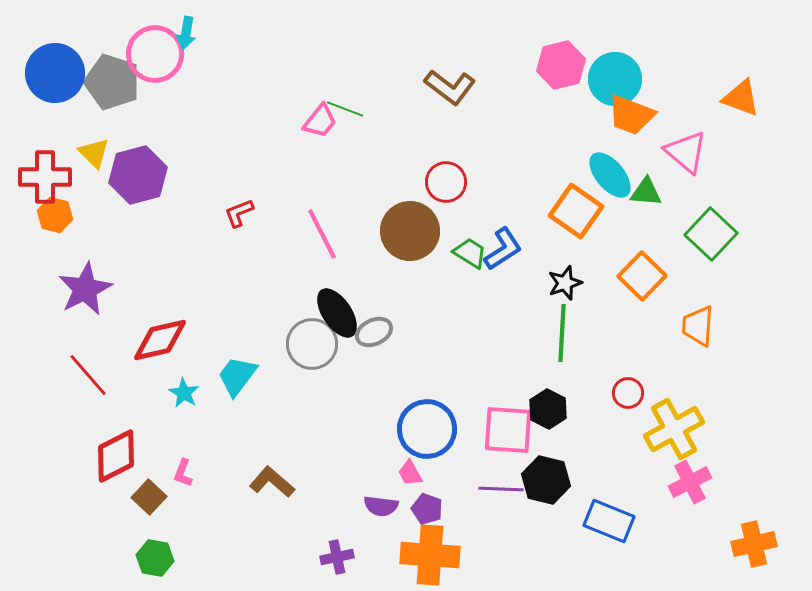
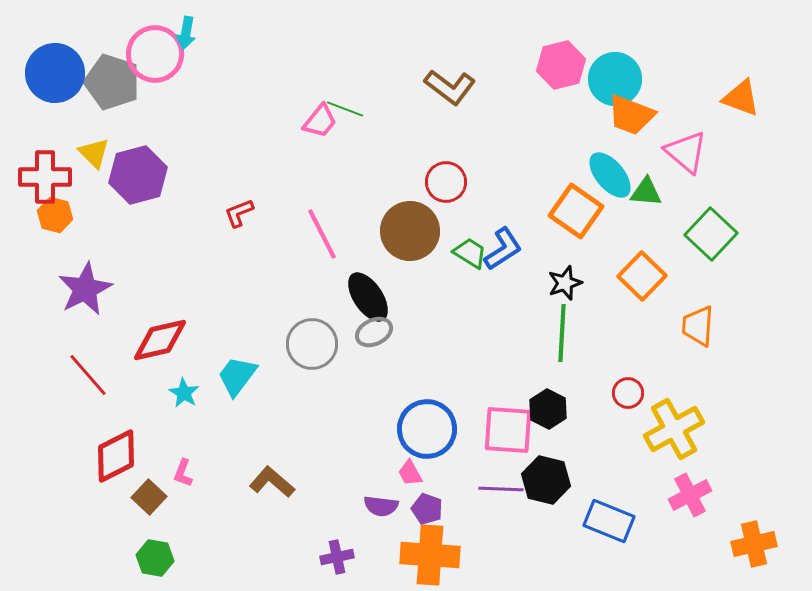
black ellipse at (337, 313): moved 31 px right, 16 px up
pink cross at (690, 482): moved 13 px down
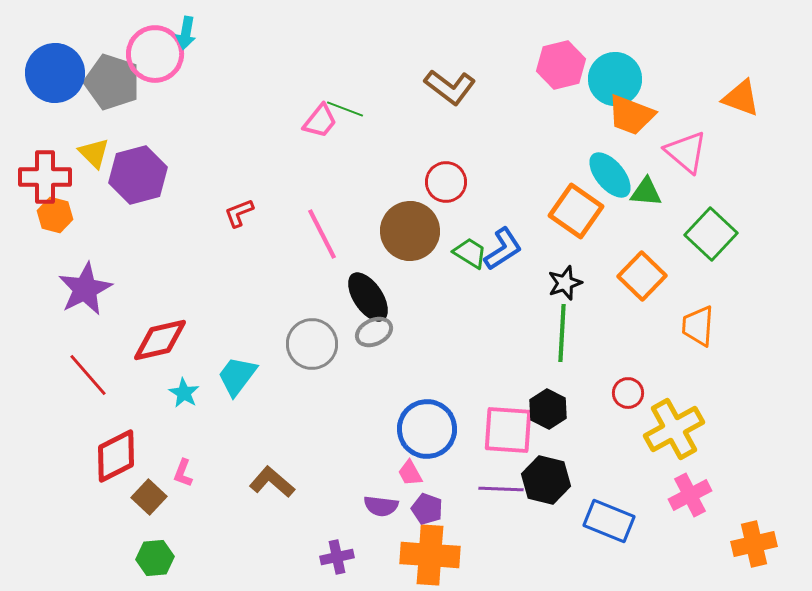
green hexagon at (155, 558): rotated 15 degrees counterclockwise
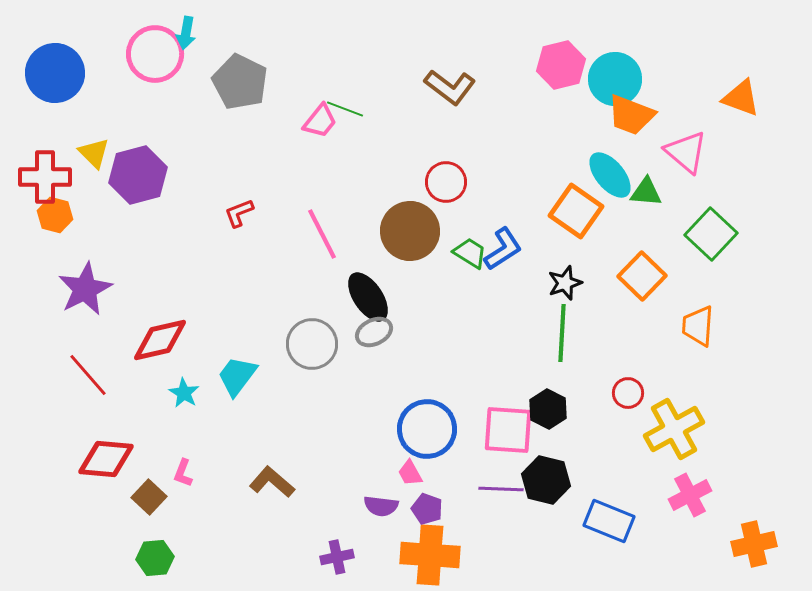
gray pentagon at (112, 82): moved 128 px right; rotated 8 degrees clockwise
red diamond at (116, 456): moved 10 px left, 3 px down; rotated 32 degrees clockwise
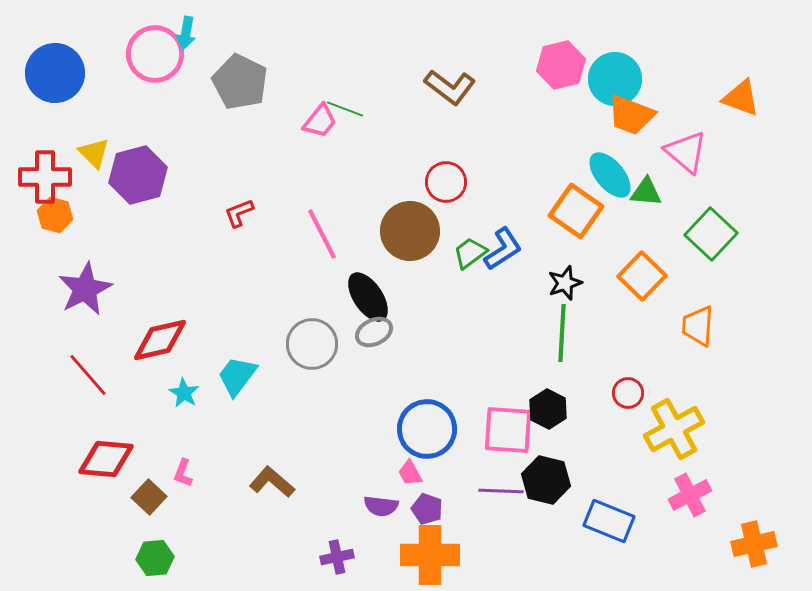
green trapezoid at (470, 253): rotated 69 degrees counterclockwise
purple line at (501, 489): moved 2 px down
orange cross at (430, 555): rotated 4 degrees counterclockwise
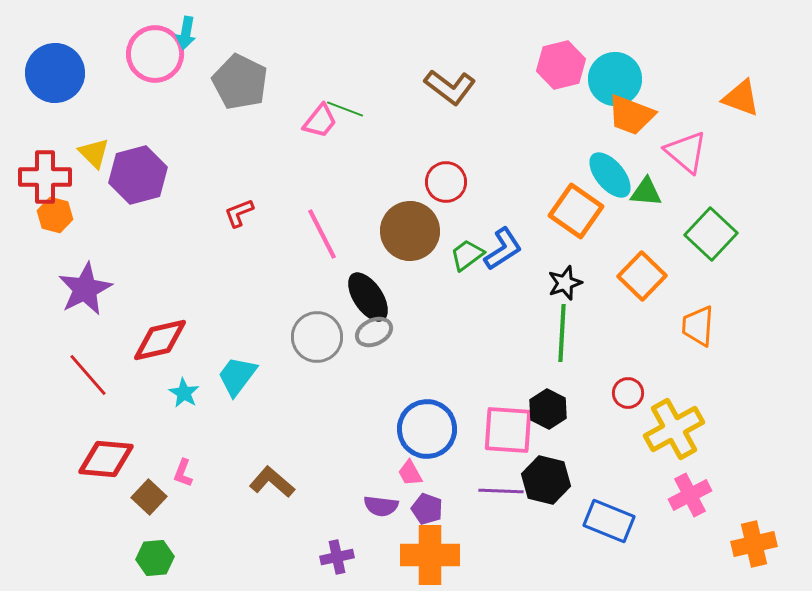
green trapezoid at (470, 253): moved 3 px left, 2 px down
gray circle at (312, 344): moved 5 px right, 7 px up
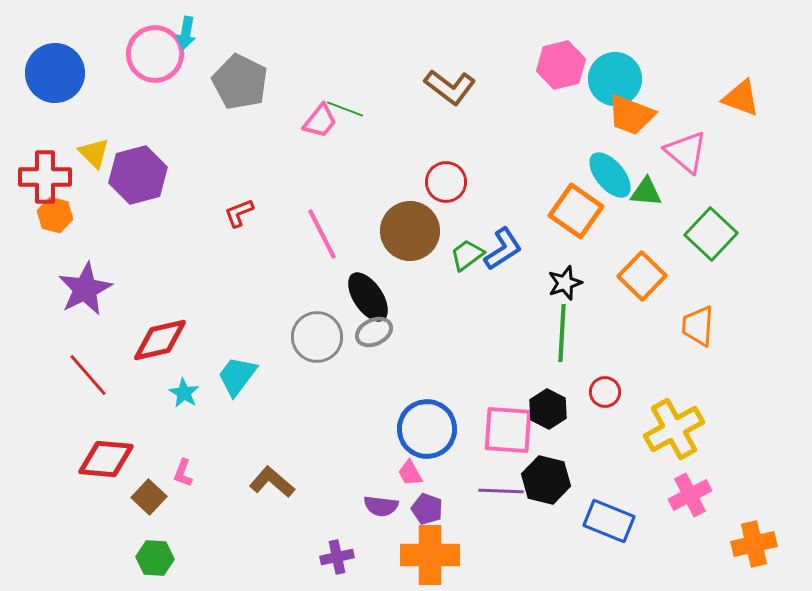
red circle at (628, 393): moved 23 px left, 1 px up
green hexagon at (155, 558): rotated 9 degrees clockwise
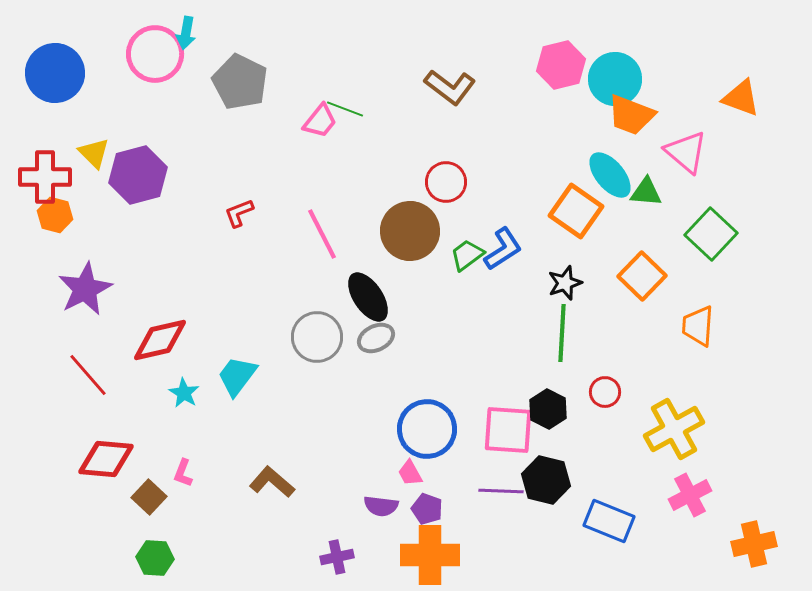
gray ellipse at (374, 332): moved 2 px right, 6 px down
